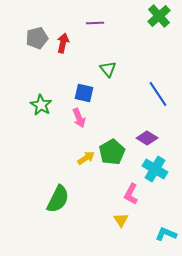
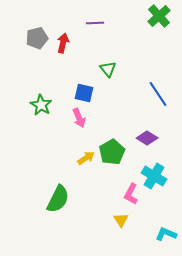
cyan cross: moved 1 px left, 7 px down
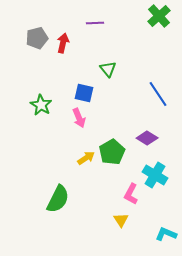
cyan cross: moved 1 px right, 1 px up
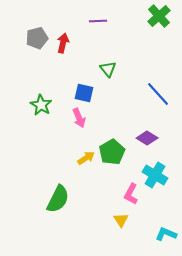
purple line: moved 3 px right, 2 px up
blue line: rotated 8 degrees counterclockwise
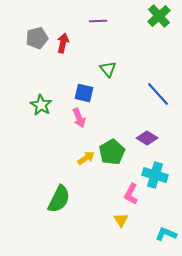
cyan cross: rotated 15 degrees counterclockwise
green semicircle: moved 1 px right
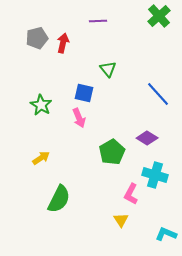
yellow arrow: moved 45 px left
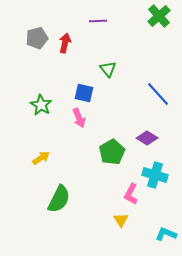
red arrow: moved 2 px right
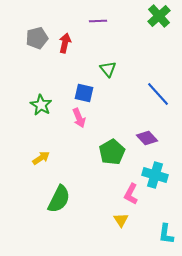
purple diamond: rotated 15 degrees clockwise
cyan L-shape: rotated 105 degrees counterclockwise
